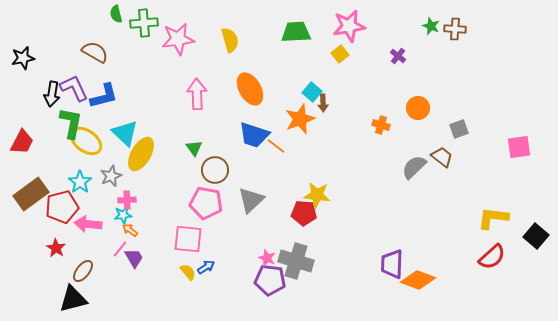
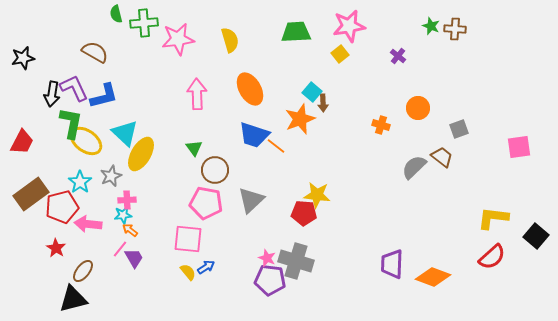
orange diamond at (418, 280): moved 15 px right, 3 px up
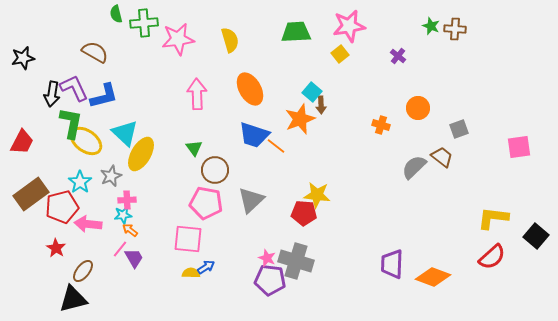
brown arrow at (323, 103): moved 2 px left, 2 px down
yellow semicircle at (188, 272): moved 3 px right, 1 px down; rotated 48 degrees counterclockwise
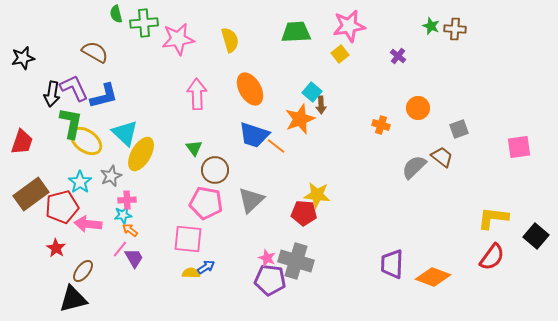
red trapezoid at (22, 142): rotated 8 degrees counterclockwise
red semicircle at (492, 257): rotated 12 degrees counterclockwise
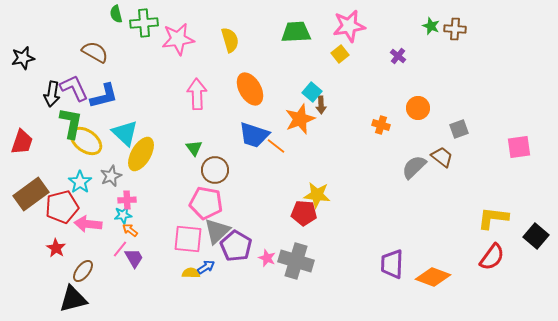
gray triangle at (251, 200): moved 34 px left, 31 px down
purple pentagon at (270, 280): moved 34 px left, 34 px up; rotated 24 degrees clockwise
